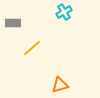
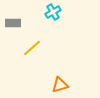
cyan cross: moved 11 px left
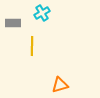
cyan cross: moved 11 px left, 1 px down
yellow line: moved 2 px up; rotated 48 degrees counterclockwise
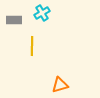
gray rectangle: moved 1 px right, 3 px up
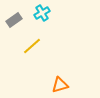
gray rectangle: rotated 35 degrees counterclockwise
yellow line: rotated 48 degrees clockwise
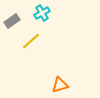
gray rectangle: moved 2 px left, 1 px down
yellow line: moved 1 px left, 5 px up
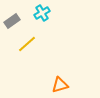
yellow line: moved 4 px left, 3 px down
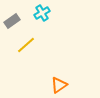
yellow line: moved 1 px left, 1 px down
orange triangle: moved 1 px left; rotated 18 degrees counterclockwise
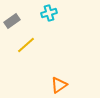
cyan cross: moved 7 px right; rotated 14 degrees clockwise
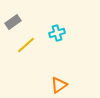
cyan cross: moved 8 px right, 20 px down
gray rectangle: moved 1 px right, 1 px down
